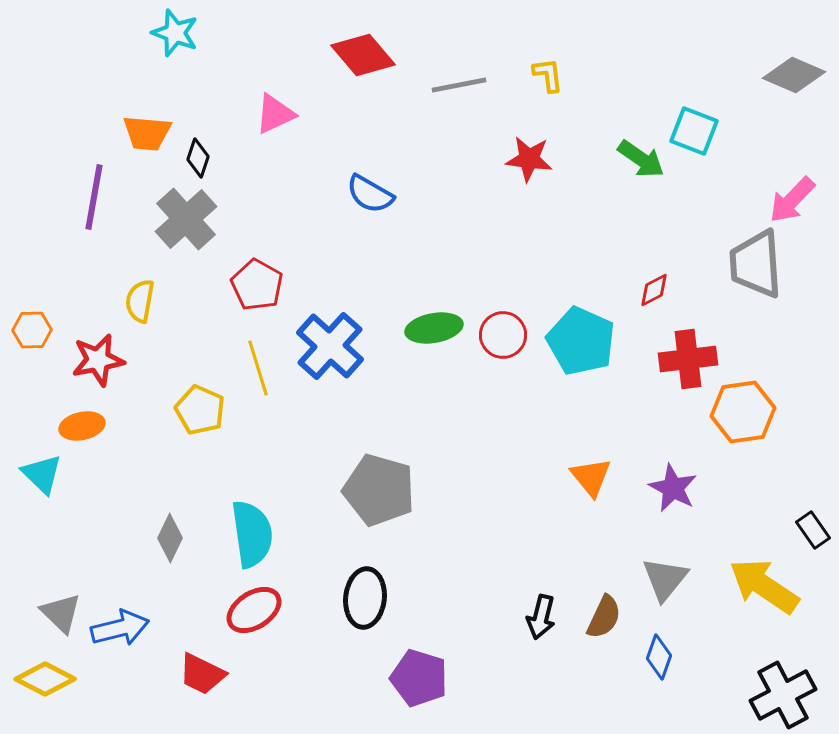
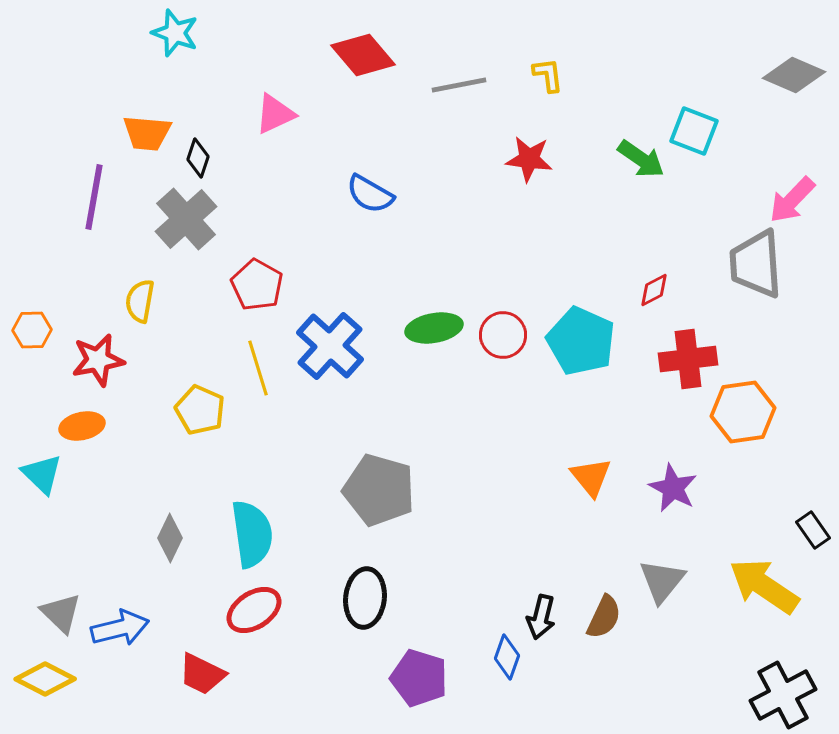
gray triangle at (665, 579): moved 3 px left, 2 px down
blue diamond at (659, 657): moved 152 px left
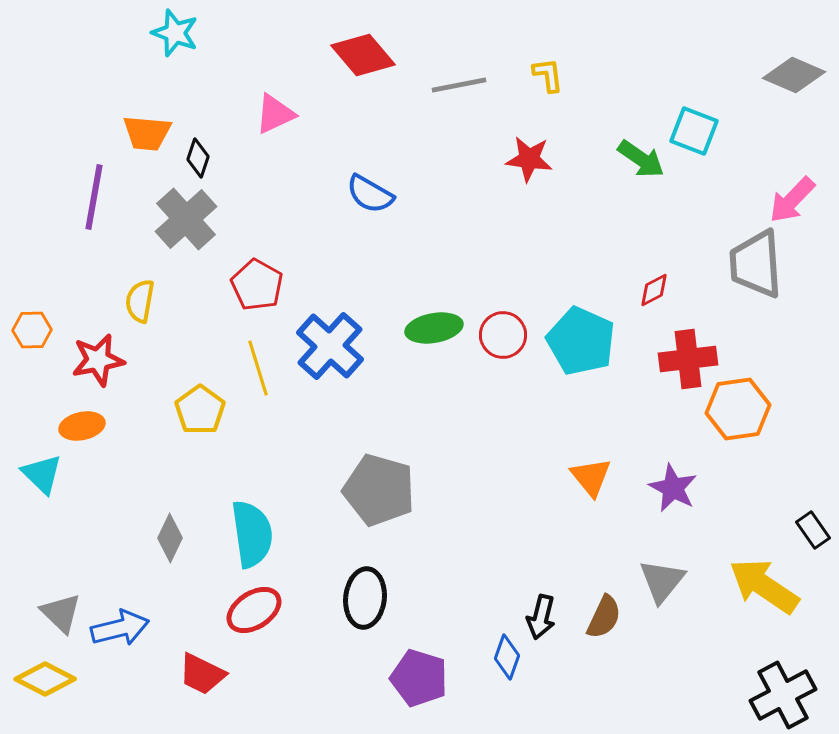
yellow pentagon at (200, 410): rotated 12 degrees clockwise
orange hexagon at (743, 412): moved 5 px left, 3 px up
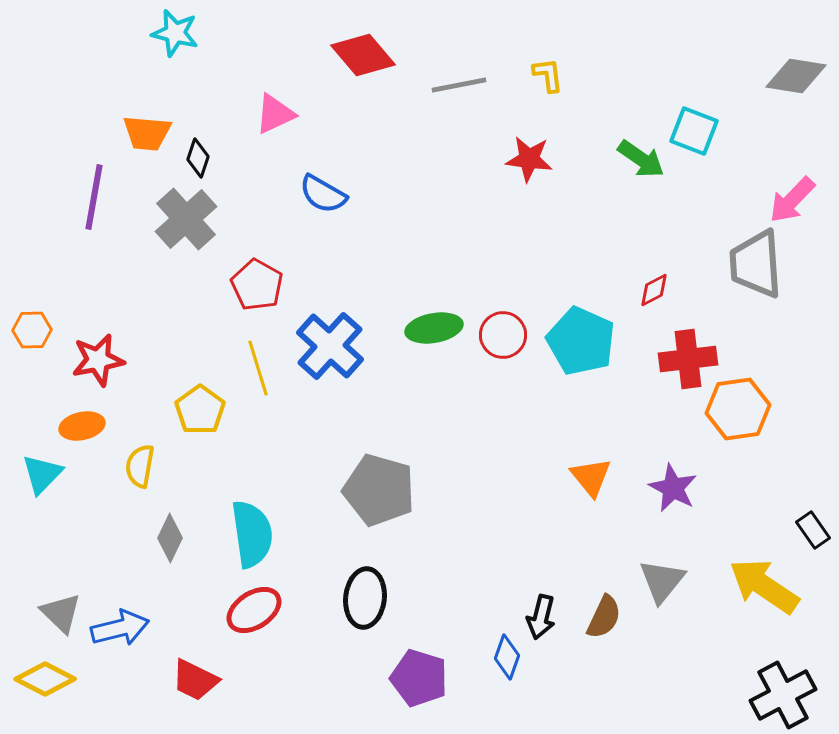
cyan star at (175, 33): rotated 6 degrees counterclockwise
gray diamond at (794, 75): moved 2 px right, 1 px down; rotated 14 degrees counterclockwise
blue semicircle at (370, 194): moved 47 px left
yellow semicircle at (140, 301): moved 165 px down
cyan triangle at (42, 474): rotated 30 degrees clockwise
red trapezoid at (202, 674): moved 7 px left, 6 px down
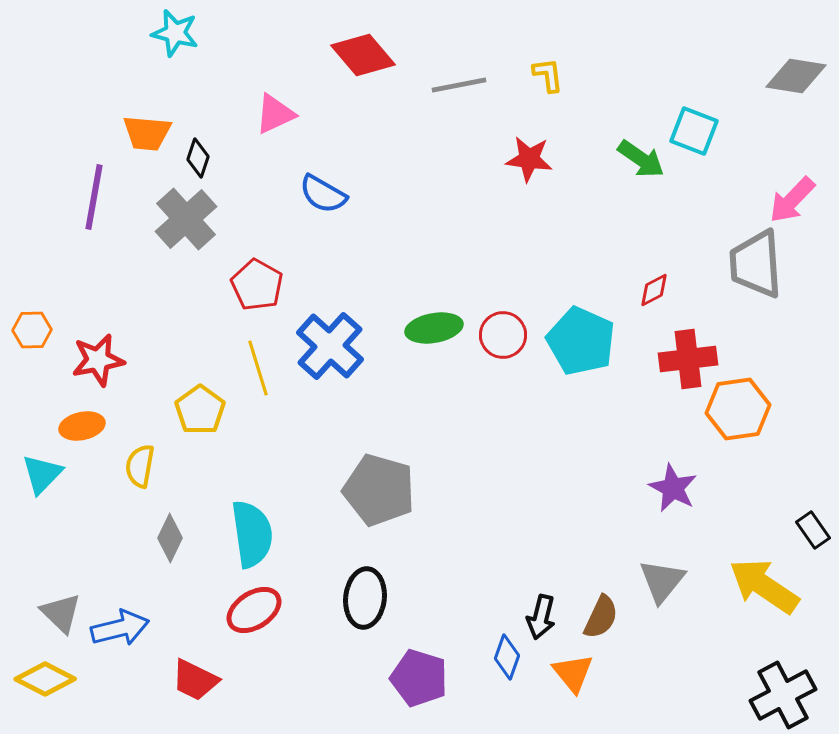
orange triangle at (591, 477): moved 18 px left, 196 px down
brown semicircle at (604, 617): moved 3 px left
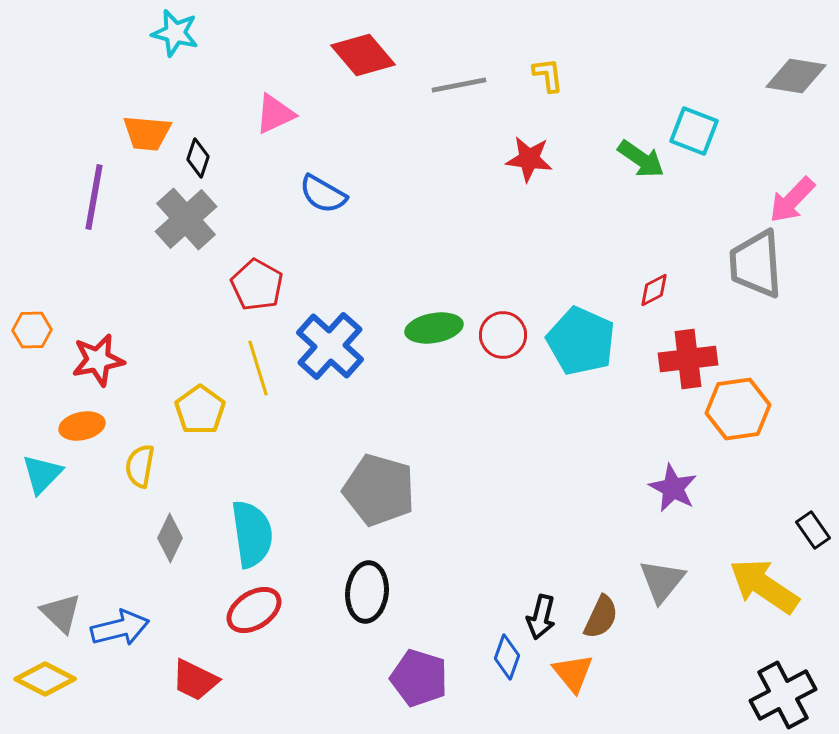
black ellipse at (365, 598): moved 2 px right, 6 px up
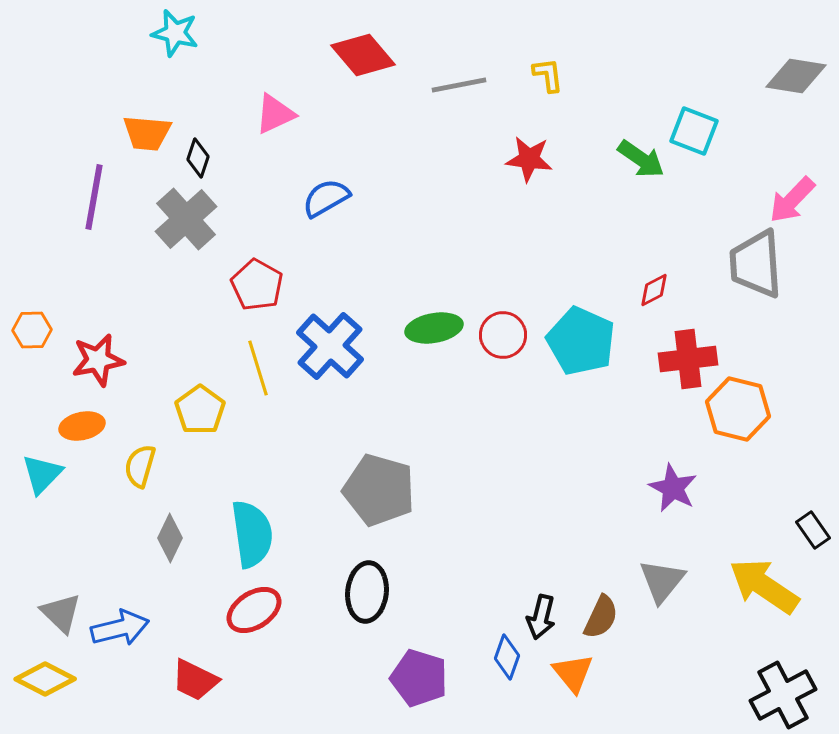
blue semicircle at (323, 194): moved 3 px right, 4 px down; rotated 120 degrees clockwise
orange hexagon at (738, 409): rotated 22 degrees clockwise
yellow semicircle at (140, 466): rotated 6 degrees clockwise
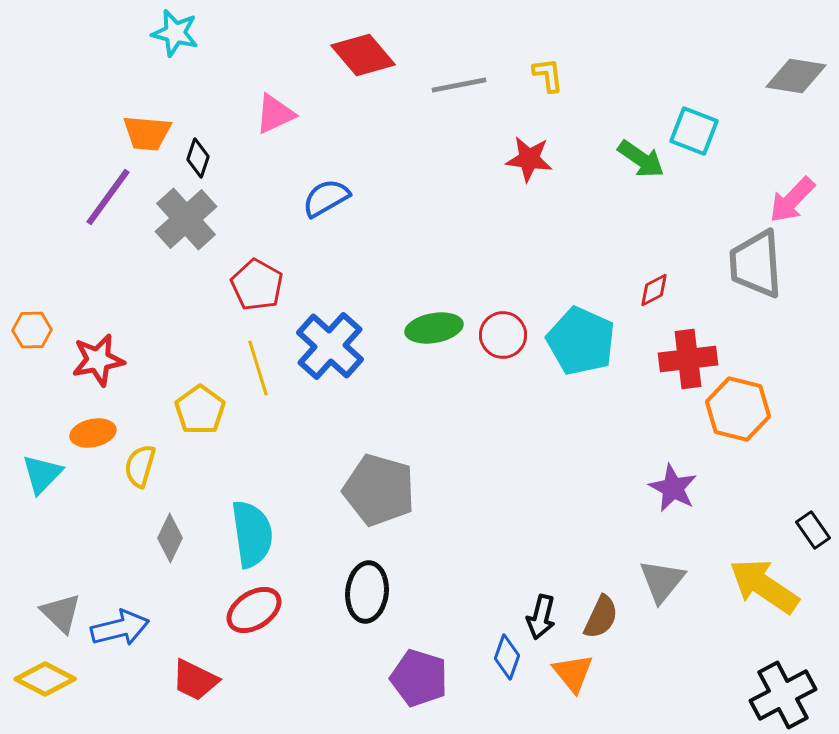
purple line at (94, 197): moved 14 px right; rotated 26 degrees clockwise
orange ellipse at (82, 426): moved 11 px right, 7 px down
